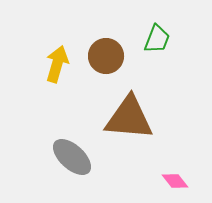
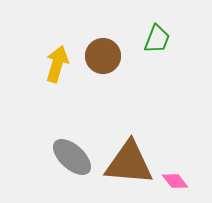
brown circle: moved 3 px left
brown triangle: moved 45 px down
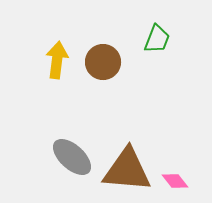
brown circle: moved 6 px down
yellow arrow: moved 4 px up; rotated 9 degrees counterclockwise
brown triangle: moved 2 px left, 7 px down
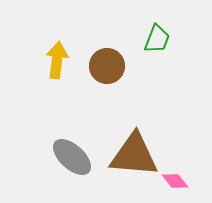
brown circle: moved 4 px right, 4 px down
brown triangle: moved 7 px right, 15 px up
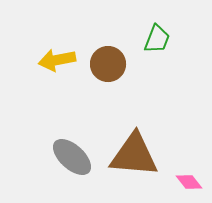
yellow arrow: rotated 108 degrees counterclockwise
brown circle: moved 1 px right, 2 px up
pink diamond: moved 14 px right, 1 px down
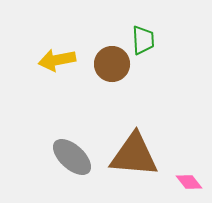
green trapezoid: moved 14 px left, 1 px down; rotated 24 degrees counterclockwise
brown circle: moved 4 px right
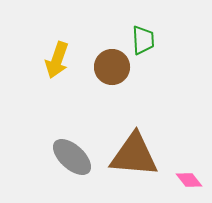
yellow arrow: rotated 60 degrees counterclockwise
brown circle: moved 3 px down
pink diamond: moved 2 px up
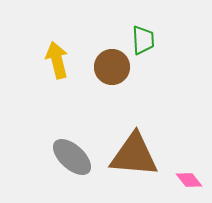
yellow arrow: rotated 147 degrees clockwise
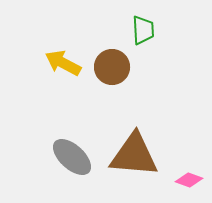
green trapezoid: moved 10 px up
yellow arrow: moved 6 px right, 3 px down; rotated 48 degrees counterclockwise
pink diamond: rotated 32 degrees counterclockwise
